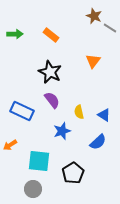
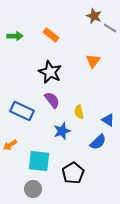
green arrow: moved 2 px down
blue triangle: moved 4 px right, 5 px down
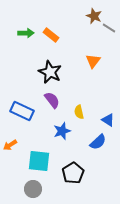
gray line: moved 1 px left
green arrow: moved 11 px right, 3 px up
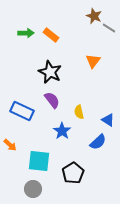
blue star: rotated 18 degrees counterclockwise
orange arrow: rotated 104 degrees counterclockwise
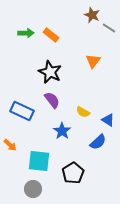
brown star: moved 2 px left, 1 px up
yellow semicircle: moved 4 px right; rotated 48 degrees counterclockwise
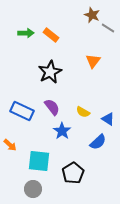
gray line: moved 1 px left
black star: rotated 20 degrees clockwise
purple semicircle: moved 7 px down
blue triangle: moved 1 px up
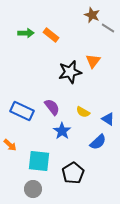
black star: moved 20 px right; rotated 15 degrees clockwise
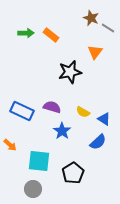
brown star: moved 1 px left, 3 px down
orange triangle: moved 2 px right, 9 px up
purple semicircle: rotated 36 degrees counterclockwise
blue triangle: moved 4 px left
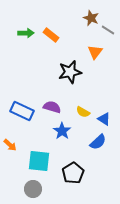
gray line: moved 2 px down
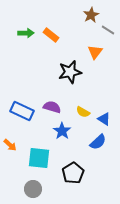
brown star: moved 3 px up; rotated 21 degrees clockwise
cyan square: moved 3 px up
